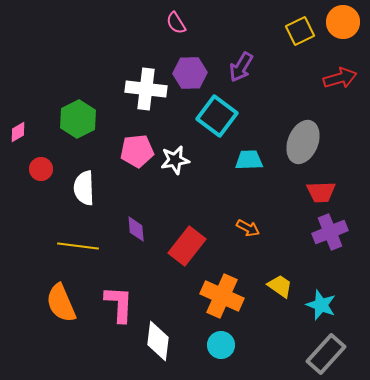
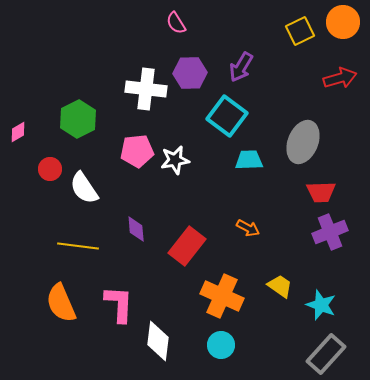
cyan square: moved 10 px right
red circle: moved 9 px right
white semicircle: rotated 32 degrees counterclockwise
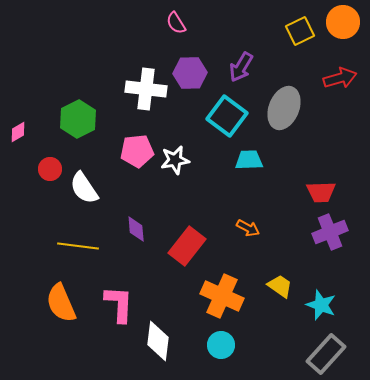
gray ellipse: moved 19 px left, 34 px up
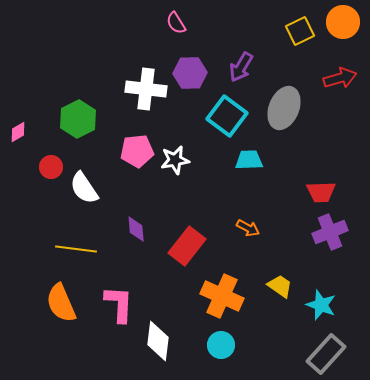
red circle: moved 1 px right, 2 px up
yellow line: moved 2 px left, 3 px down
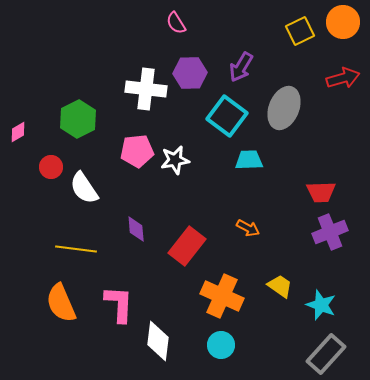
red arrow: moved 3 px right
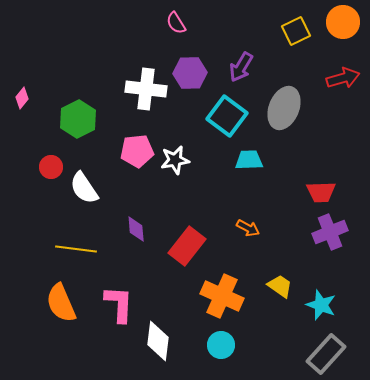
yellow square: moved 4 px left
pink diamond: moved 4 px right, 34 px up; rotated 20 degrees counterclockwise
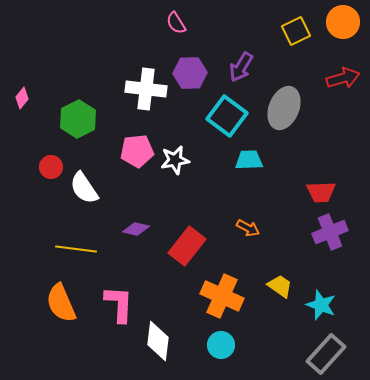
purple diamond: rotated 72 degrees counterclockwise
